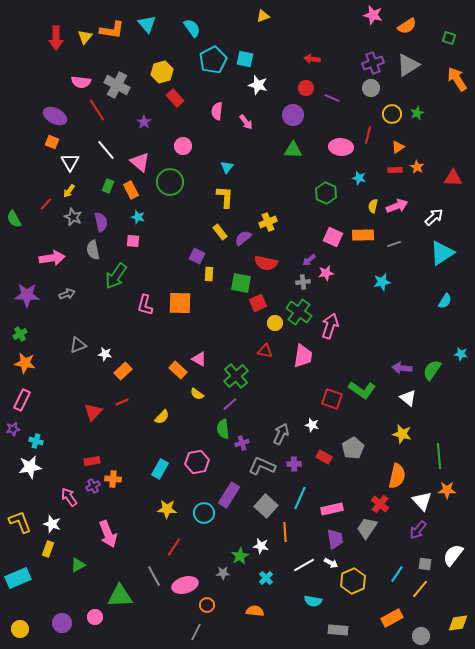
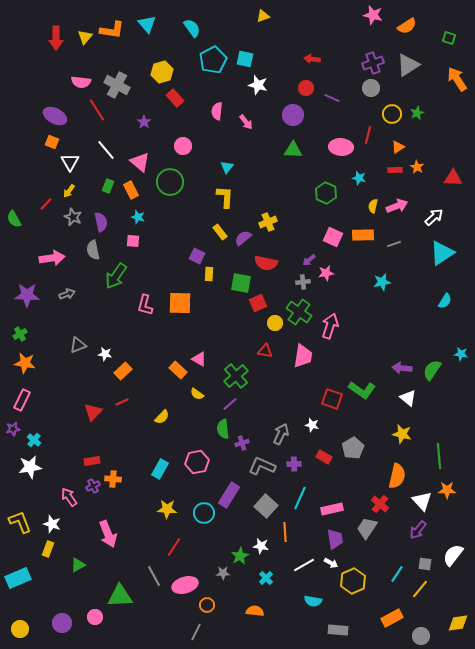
cyan cross at (36, 441): moved 2 px left, 1 px up; rotated 24 degrees clockwise
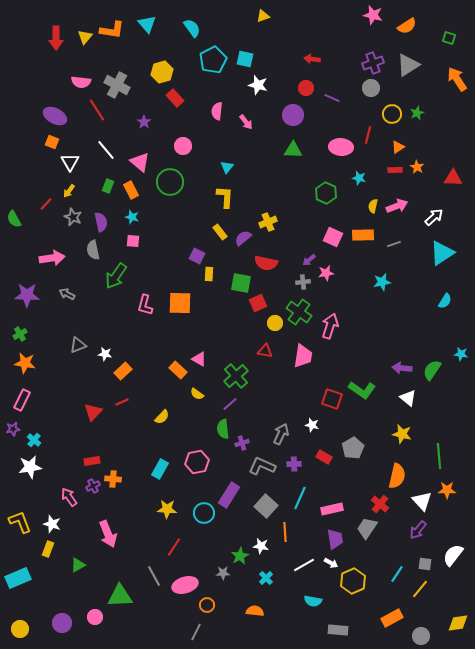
cyan star at (138, 217): moved 6 px left
gray arrow at (67, 294): rotated 133 degrees counterclockwise
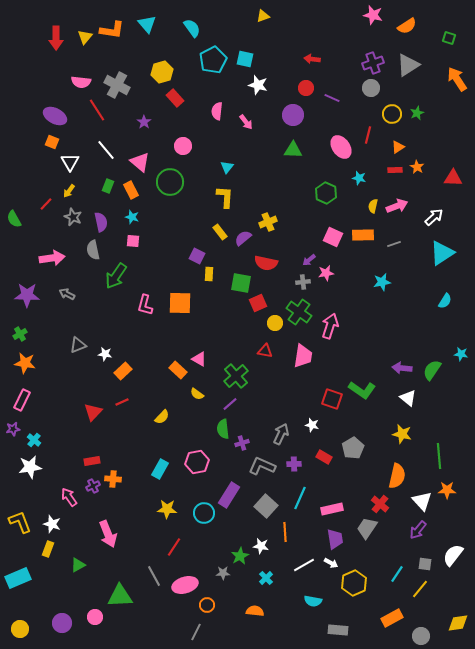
pink ellipse at (341, 147): rotated 50 degrees clockwise
yellow hexagon at (353, 581): moved 1 px right, 2 px down
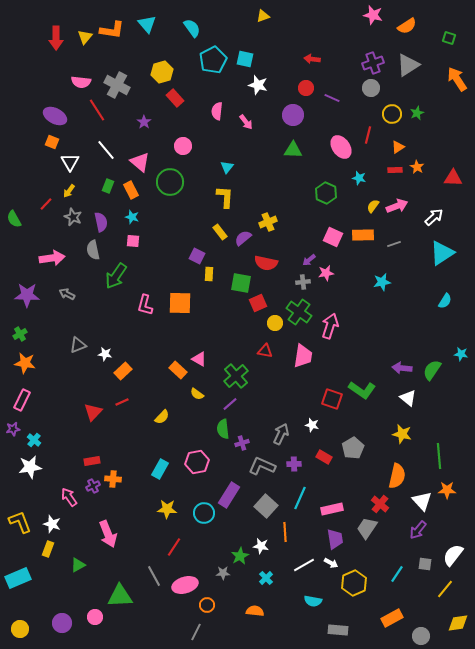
yellow semicircle at (373, 206): rotated 24 degrees clockwise
yellow line at (420, 589): moved 25 px right
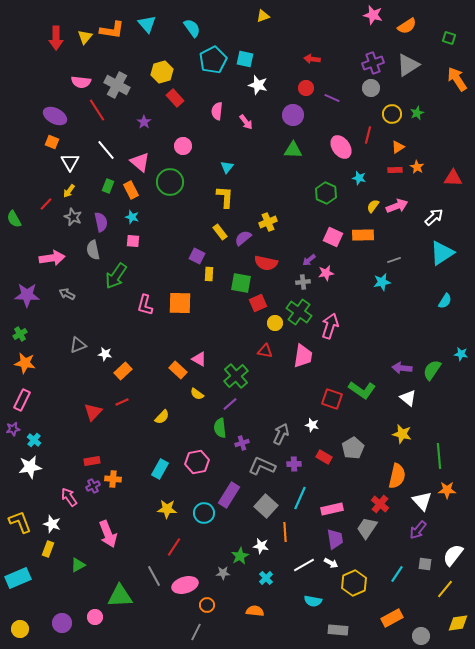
gray line at (394, 244): moved 16 px down
green semicircle at (223, 429): moved 3 px left, 1 px up
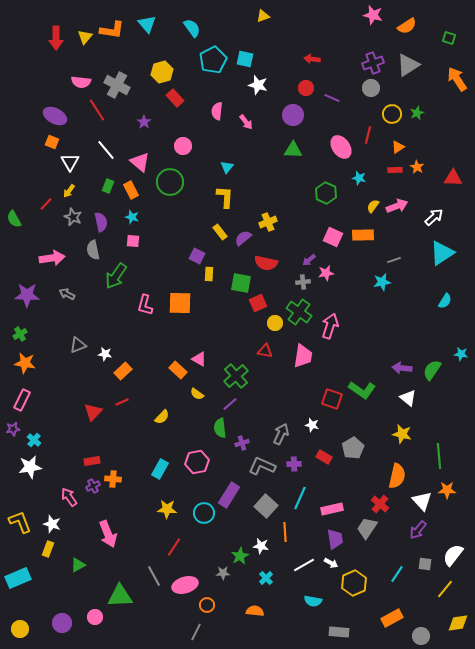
gray rectangle at (338, 630): moved 1 px right, 2 px down
